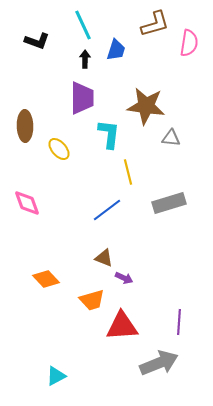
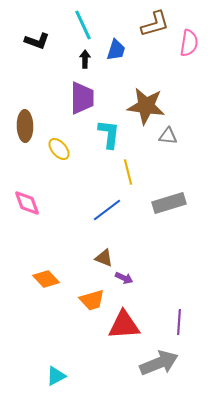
gray triangle: moved 3 px left, 2 px up
red triangle: moved 2 px right, 1 px up
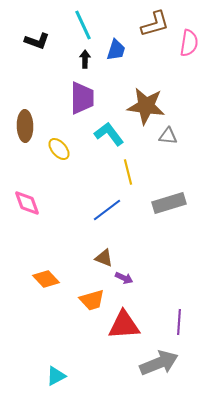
cyan L-shape: rotated 44 degrees counterclockwise
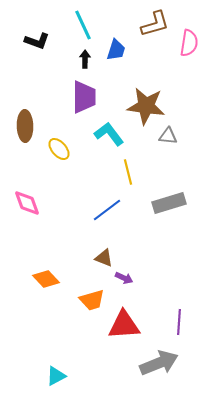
purple trapezoid: moved 2 px right, 1 px up
